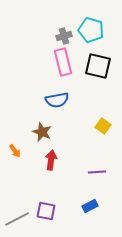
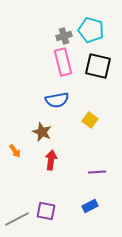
yellow square: moved 13 px left, 6 px up
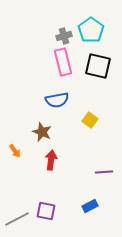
cyan pentagon: rotated 20 degrees clockwise
purple line: moved 7 px right
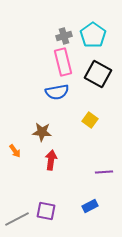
cyan pentagon: moved 2 px right, 5 px down
black square: moved 8 px down; rotated 16 degrees clockwise
blue semicircle: moved 8 px up
brown star: rotated 18 degrees counterclockwise
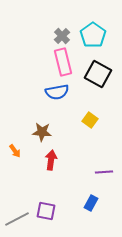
gray cross: moved 2 px left; rotated 28 degrees counterclockwise
blue rectangle: moved 1 px right, 3 px up; rotated 35 degrees counterclockwise
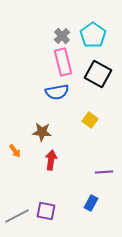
gray line: moved 3 px up
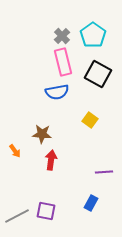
brown star: moved 2 px down
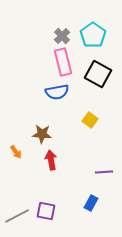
orange arrow: moved 1 px right, 1 px down
red arrow: rotated 18 degrees counterclockwise
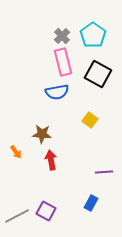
purple square: rotated 18 degrees clockwise
